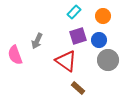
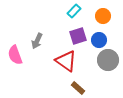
cyan rectangle: moved 1 px up
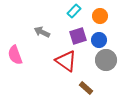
orange circle: moved 3 px left
gray arrow: moved 5 px right, 9 px up; rotated 91 degrees clockwise
gray circle: moved 2 px left
brown rectangle: moved 8 px right
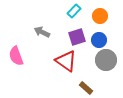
purple square: moved 1 px left, 1 px down
pink semicircle: moved 1 px right, 1 px down
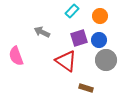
cyan rectangle: moved 2 px left
purple square: moved 2 px right, 1 px down
brown rectangle: rotated 24 degrees counterclockwise
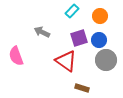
brown rectangle: moved 4 px left
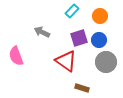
gray circle: moved 2 px down
